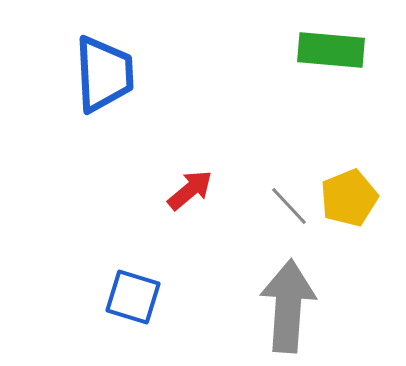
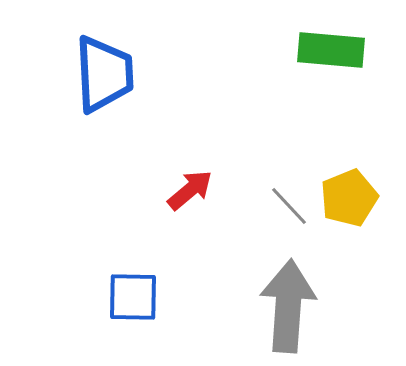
blue square: rotated 16 degrees counterclockwise
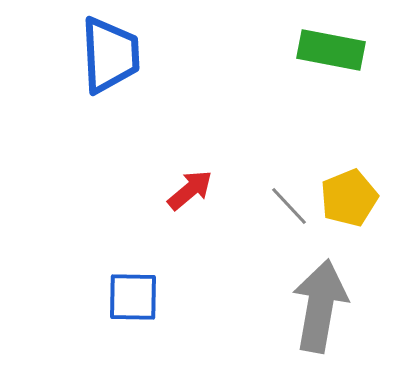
green rectangle: rotated 6 degrees clockwise
blue trapezoid: moved 6 px right, 19 px up
gray arrow: moved 32 px right; rotated 6 degrees clockwise
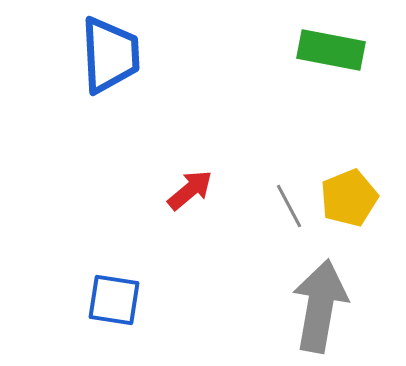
gray line: rotated 15 degrees clockwise
blue square: moved 19 px left, 3 px down; rotated 8 degrees clockwise
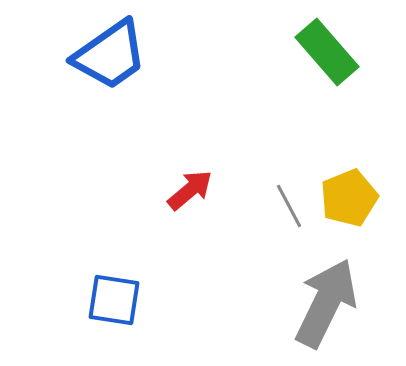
green rectangle: moved 4 px left, 2 px down; rotated 38 degrees clockwise
blue trapezoid: rotated 58 degrees clockwise
gray arrow: moved 6 px right, 3 px up; rotated 16 degrees clockwise
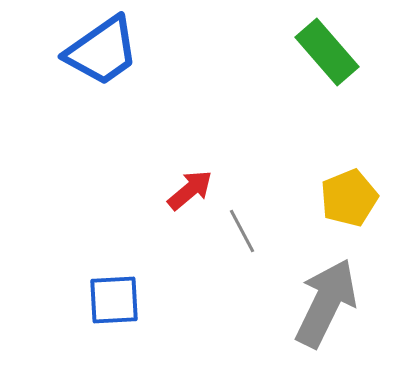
blue trapezoid: moved 8 px left, 4 px up
gray line: moved 47 px left, 25 px down
blue square: rotated 12 degrees counterclockwise
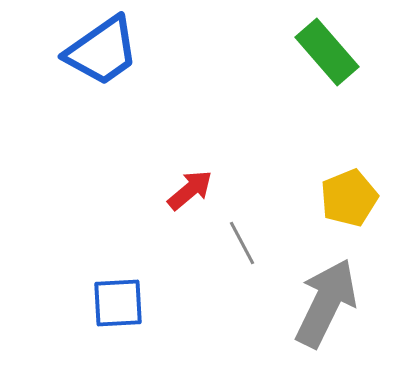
gray line: moved 12 px down
blue square: moved 4 px right, 3 px down
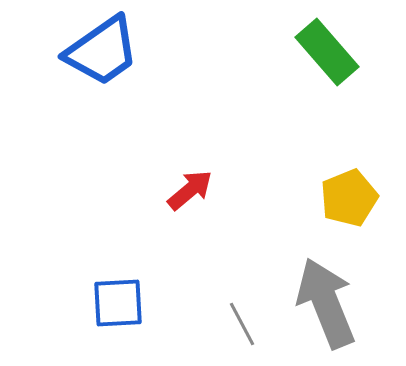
gray line: moved 81 px down
gray arrow: rotated 48 degrees counterclockwise
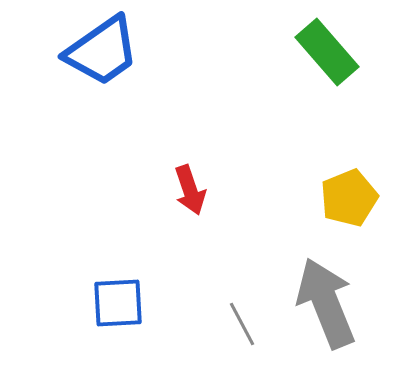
red arrow: rotated 111 degrees clockwise
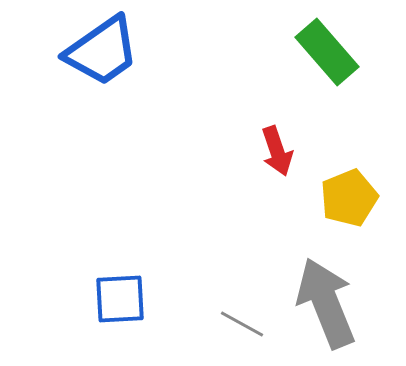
red arrow: moved 87 px right, 39 px up
blue square: moved 2 px right, 4 px up
gray line: rotated 33 degrees counterclockwise
